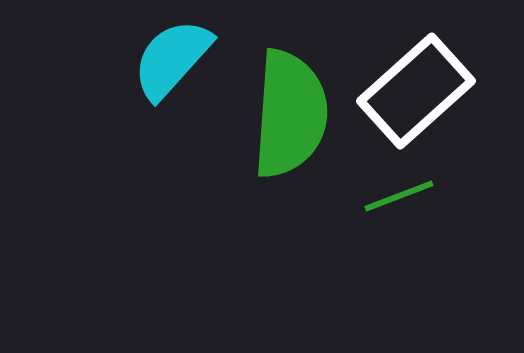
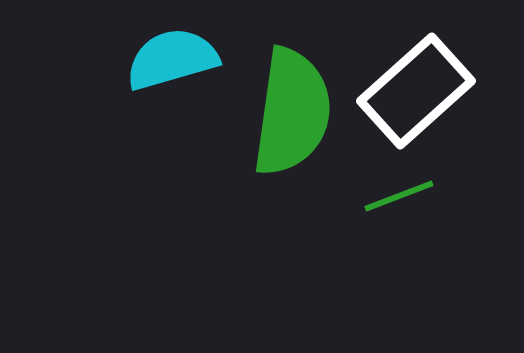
cyan semicircle: rotated 32 degrees clockwise
green semicircle: moved 2 px right, 2 px up; rotated 4 degrees clockwise
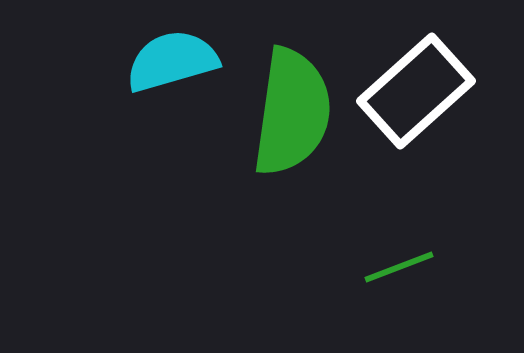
cyan semicircle: moved 2 px down
green line: moved 71 px down
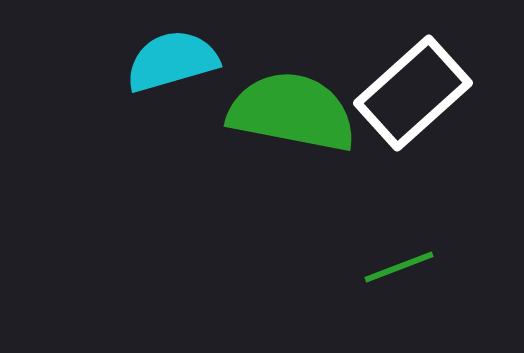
white rectangle: moved 3 px left, 2 px down
green semicircle: rotated 87 degrees counterclockwise
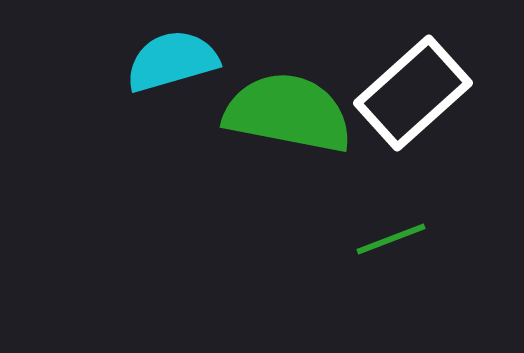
green semicircle: moved 4 px left, 1 px down
green line: moved 8 px left, 28 px up
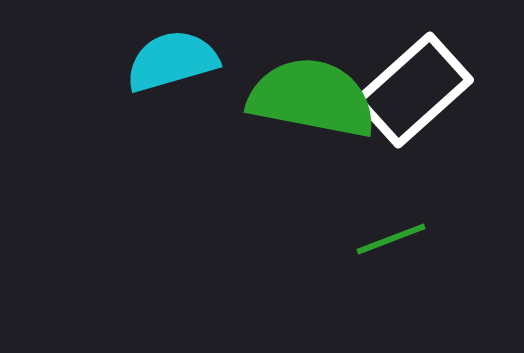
white rectangle: moved 1 px right, 3 px up
green semicircle: moved 24 px right, 15 px up
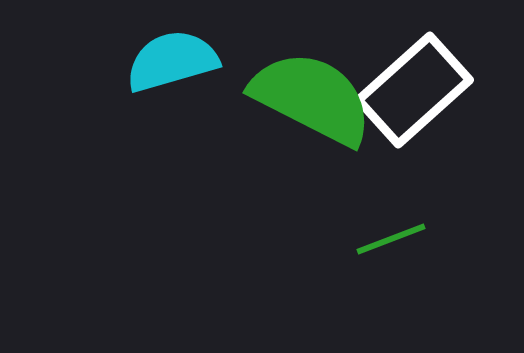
green semicircle: rotated 16 degrees clockwise
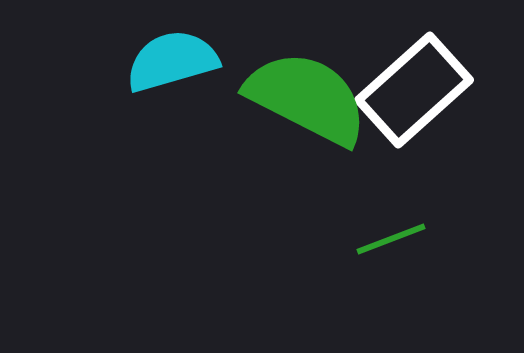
green semicircle: moved 5 px left
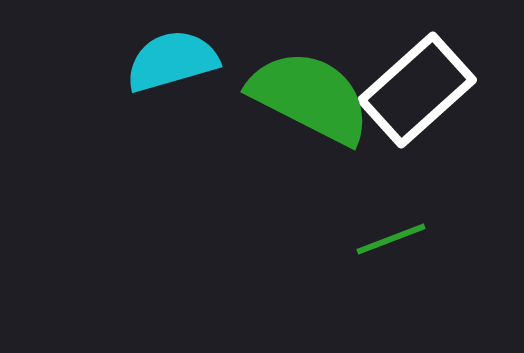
white rectangle: moved 3 px right
green semicircle: moved 3 px right, 1 px up
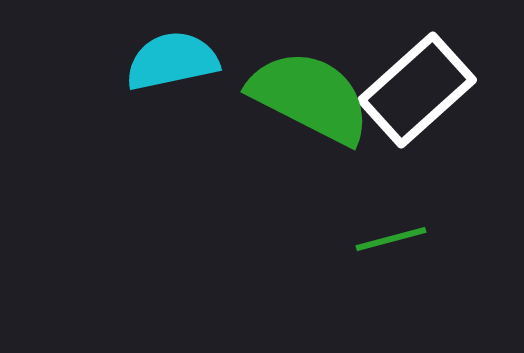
cyan semicircle: rotated 4 degrees clockwise
green line: rotated 6 degrees clockwise
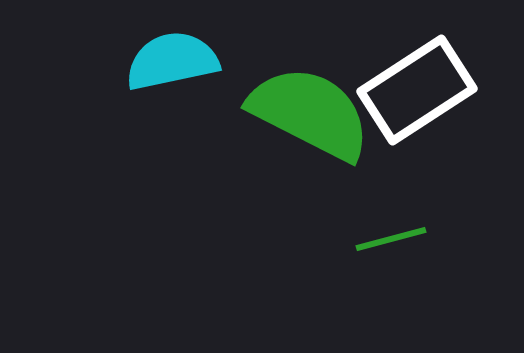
white rectangle: rotated 9 degrees clockwise
green semicircle: moved 16 px down
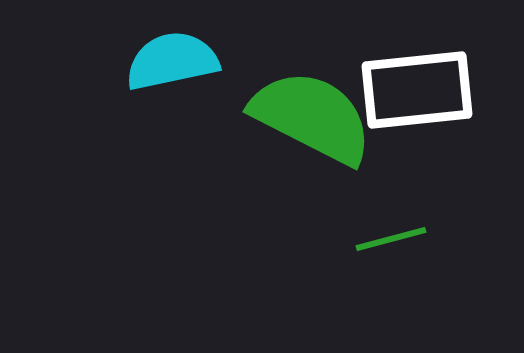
white rectangle: rotated 27 degrees clockwise
green semicircle: moved 2 px right, 4 px down
